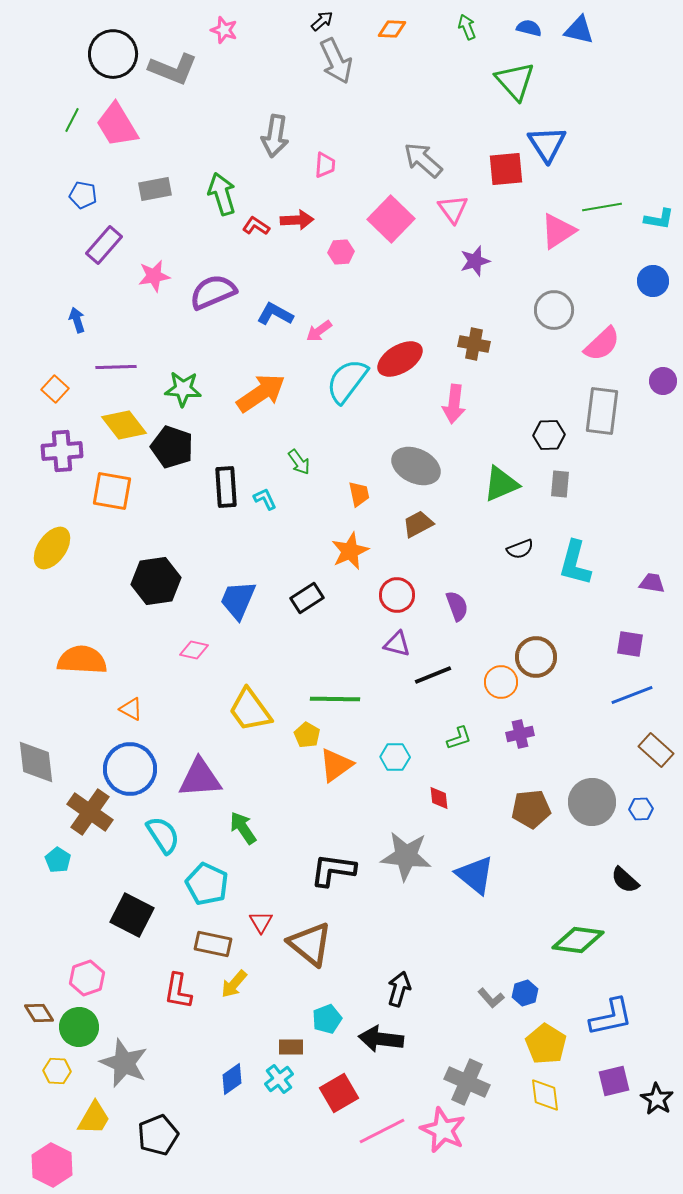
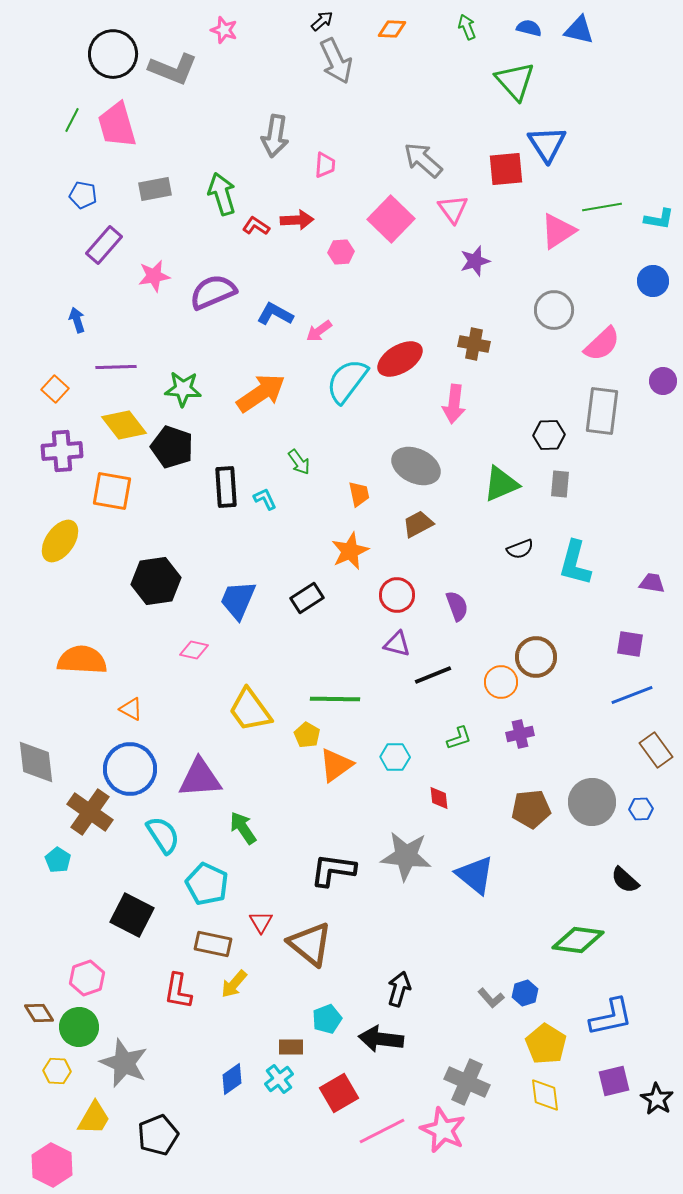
pink trapezoid at (117, 125): rotated 15 degrees clockwise
yellow ellipse at (52, 548): moved 8 px right, 7 px up
brown rectangle at (656, 750): rotated 12 degrees clockwise
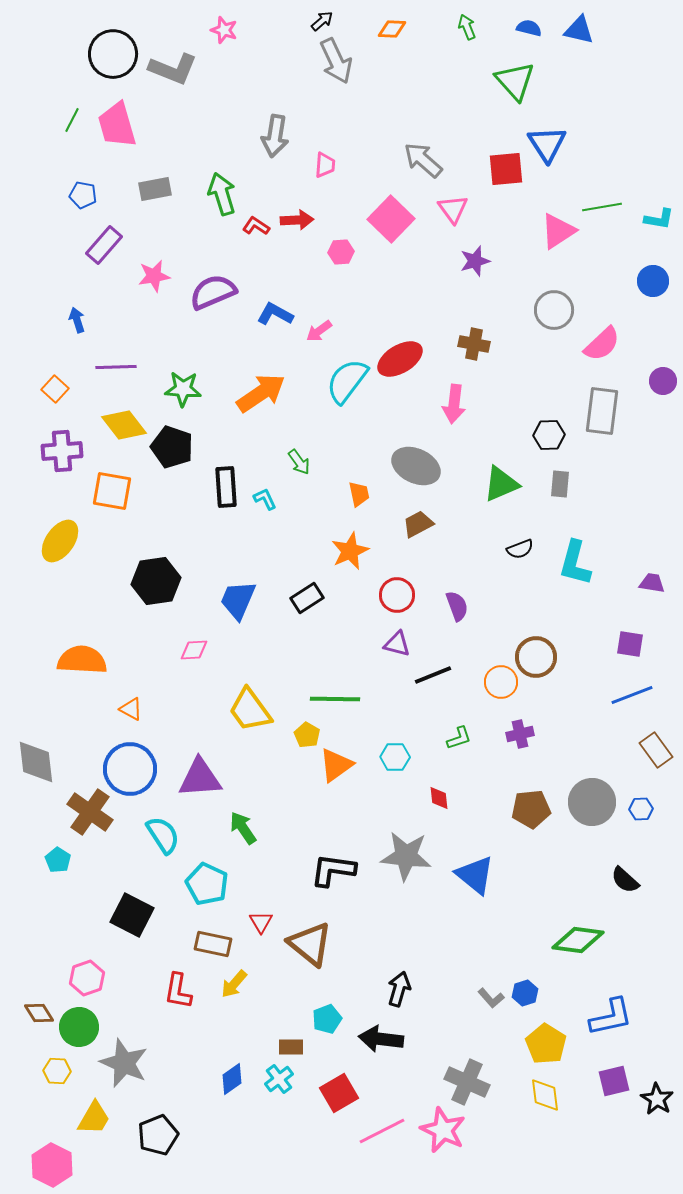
pink diamond at (194, 650): rotated 16 degrees counterclockwise
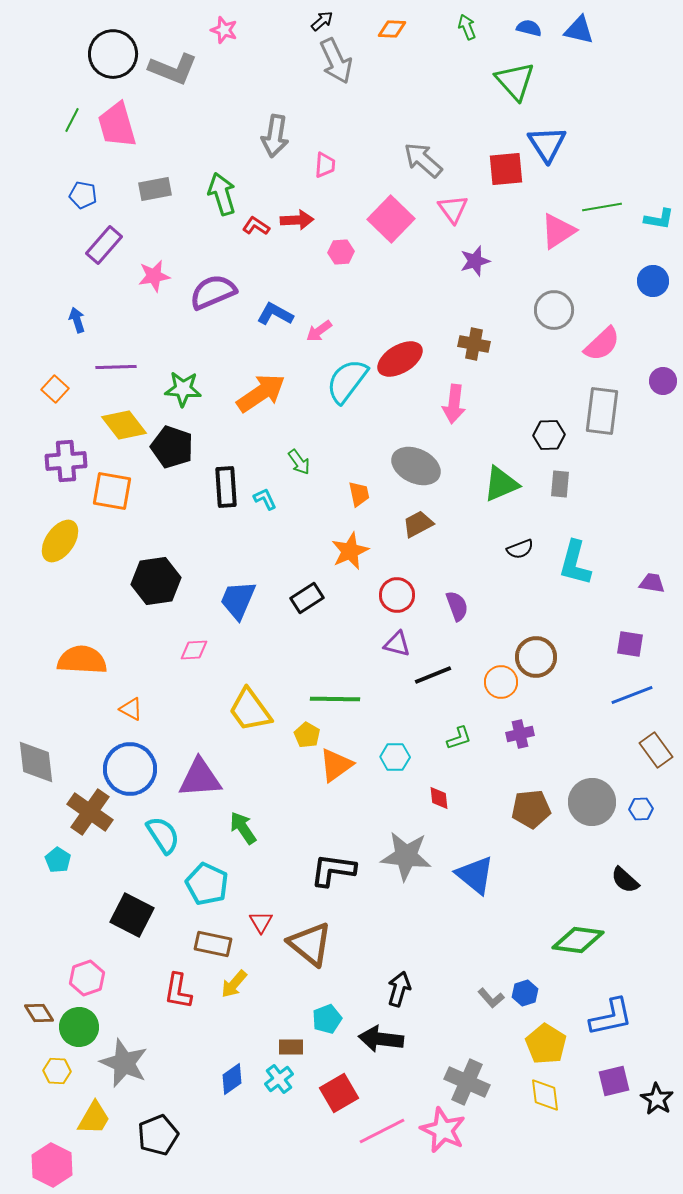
purple cross at (62, 451): moved 4 px right, 10 px down
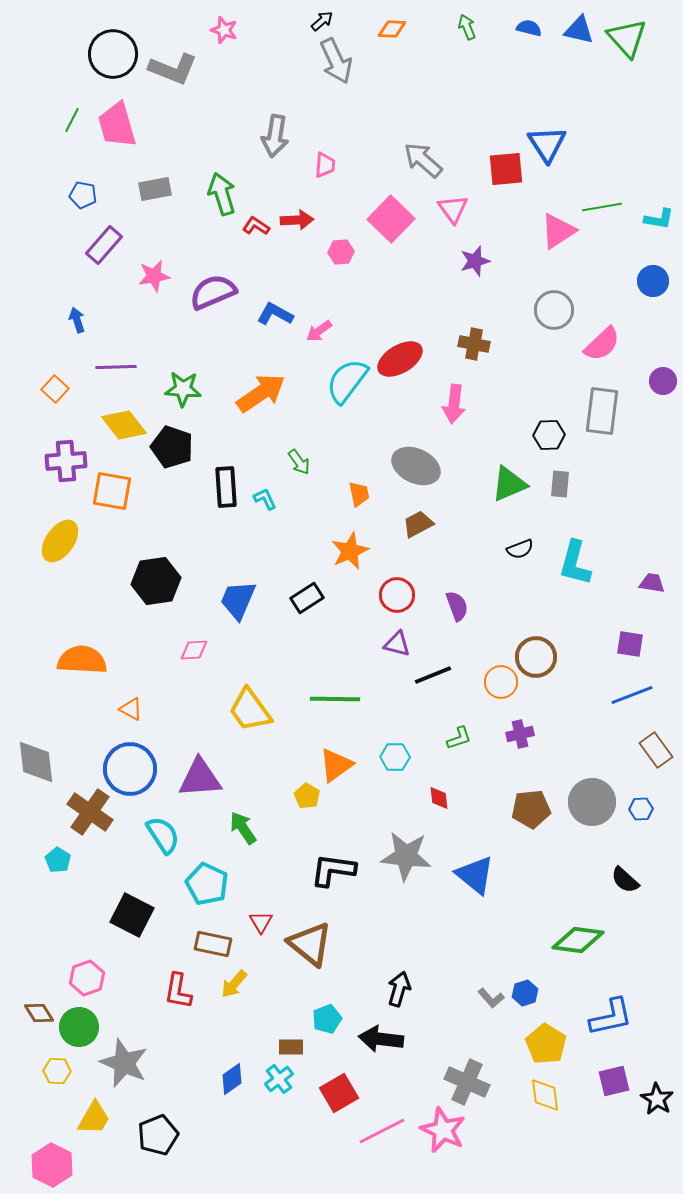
green triangle at (515, 81): moved 112 px right, 43 px up
green triangle at (501, 484): moved 8 px right
yellow pentagon at (307, 735): moved 61 px down
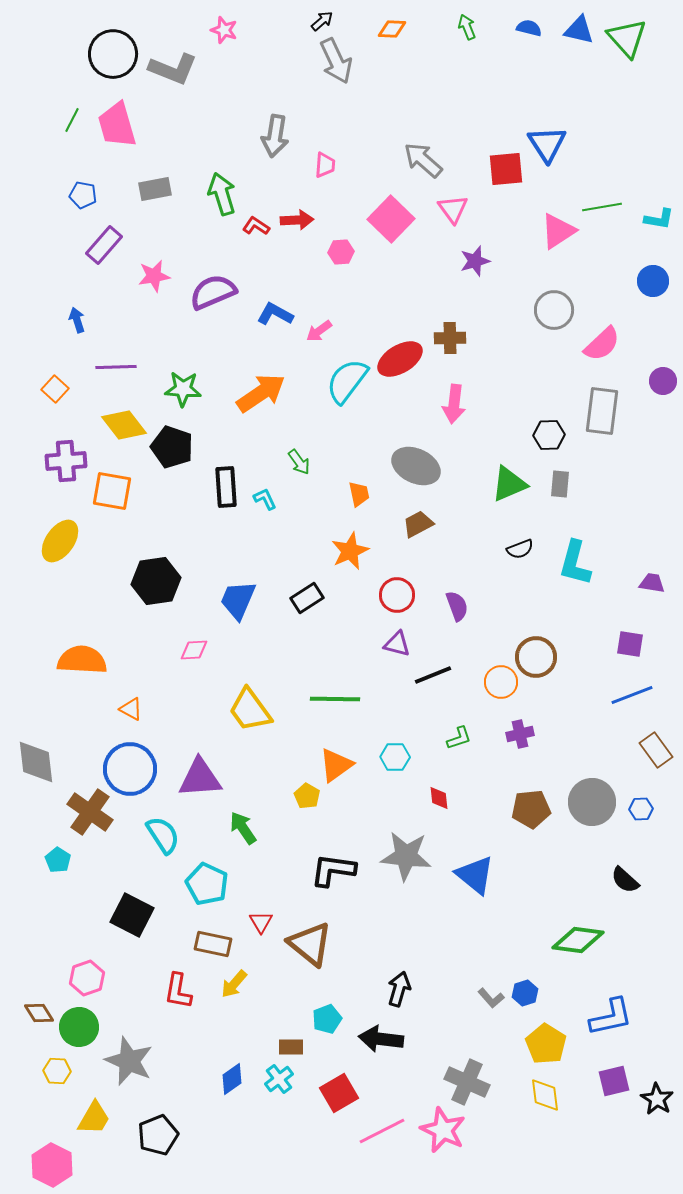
brown cross at (474, 344): moved 24 px left, 6 px up; rotated 12 degrees counterclockwise
gray star at (124, 1063): moved 5 px right, 2 px up
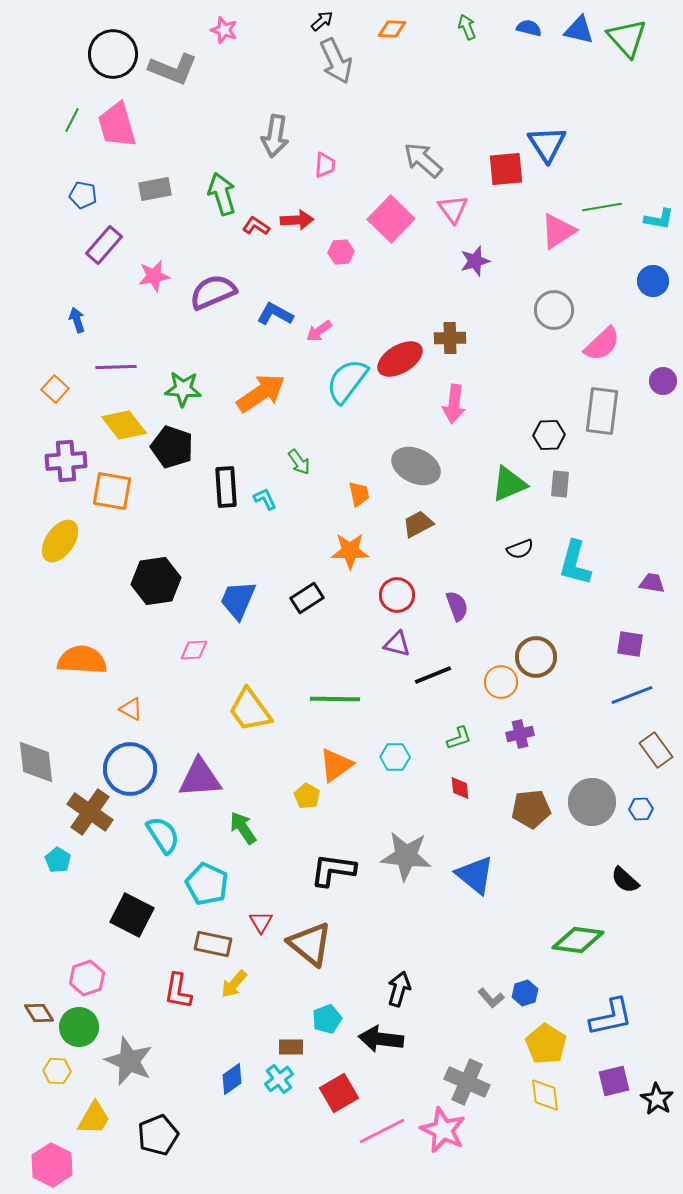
orange star at (350, 551): rotated 24 degrees clockwise
red diamond at (439, 798): moved 21 px right, 10 px up
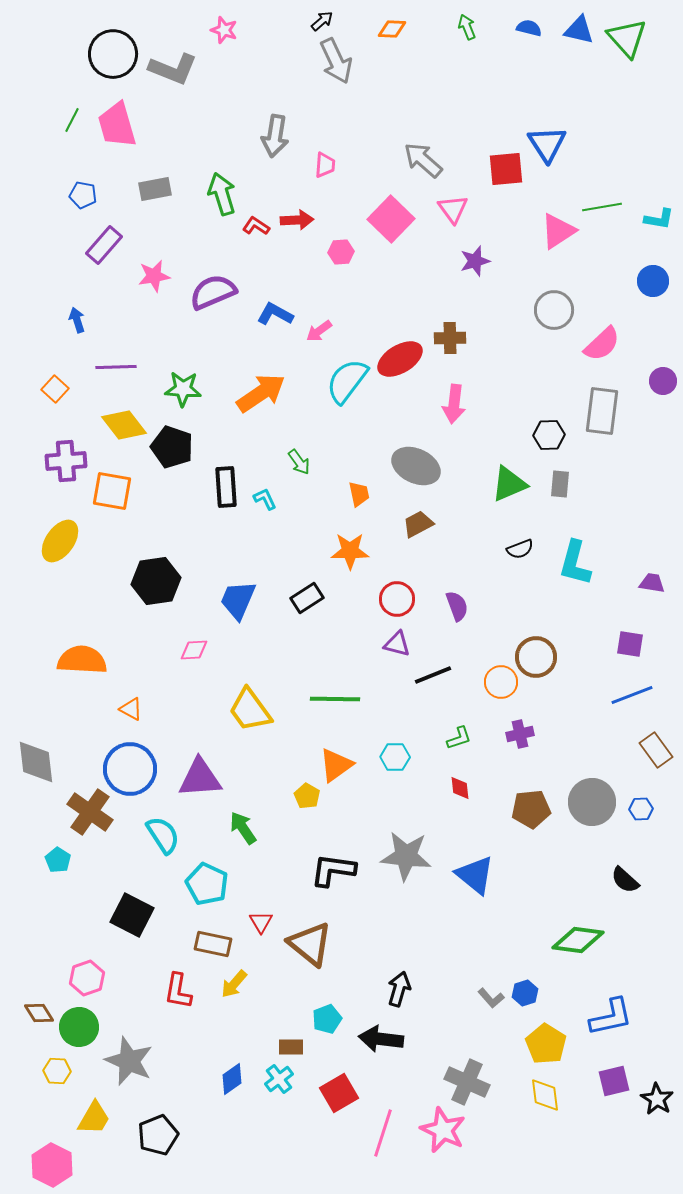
red circle at (397, 595): moved 4 px down
pink line at (382, 1131): moved 1 px right, 2 px down; rotated 45 degrees counterclockwise
